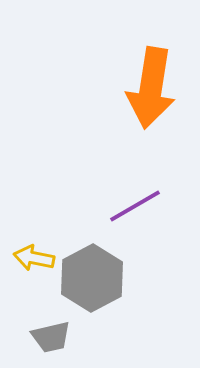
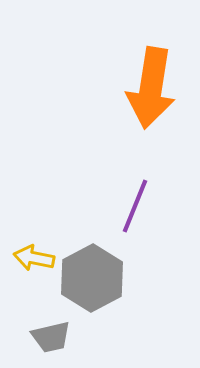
purple line: rotated 38 degrees counterclockwise
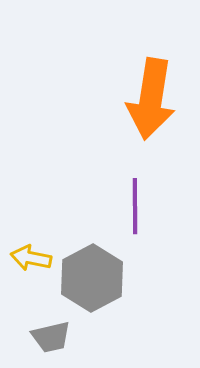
orange arrow: moved 11 px down
purple line: rotated 22 degrees counterclockwise
yellow arrow: moved 3 px left
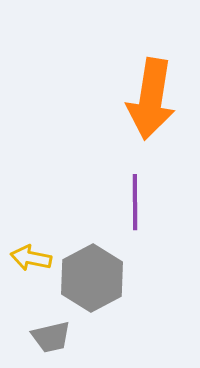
purple line: moved 4 px up
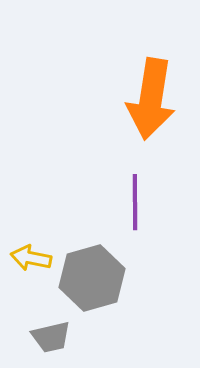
gray hexagon: rotated 12 degrees clockwise
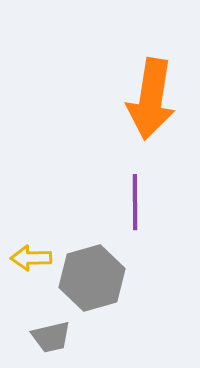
yellow arrow: rotated 12 degrees counterclockwise
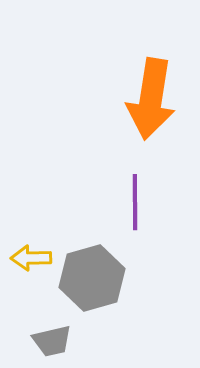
gray trapezoid: moved 1 px right, 4 px down
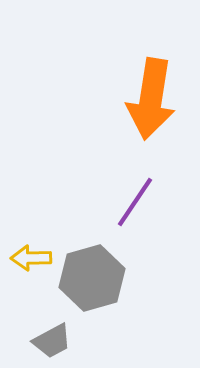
purple line: rotated 34 degrees clockwise
gray trapezoid: rotated 15 degrees counterclockwise
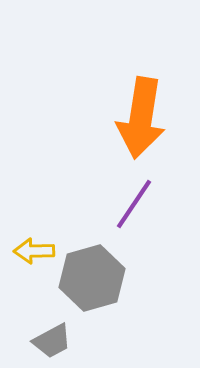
orange arrow: moved 10 px left, 19 px down
purple line: moved 1 px left, 2 px down
yellow arrow: moved 3 px right, 7 px up
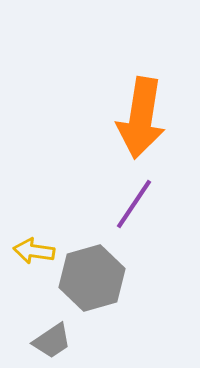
yellow arrow: rotated 9 degrees clockwise
gray trapezoid: rotated 6 degrees counterclockwise
